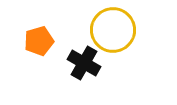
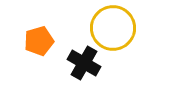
yellow circle: moved 2 px up
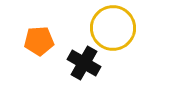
orange pentagon: rotated 12 degrees clockwise
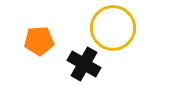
black cross: moved 1 px down
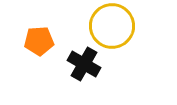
yellow circle: moved 1 px left, 2 px up
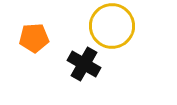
orange pentagon: moved 5 px left, 3 px up
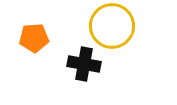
black cross: rotated 20 degrees counterclockwise
